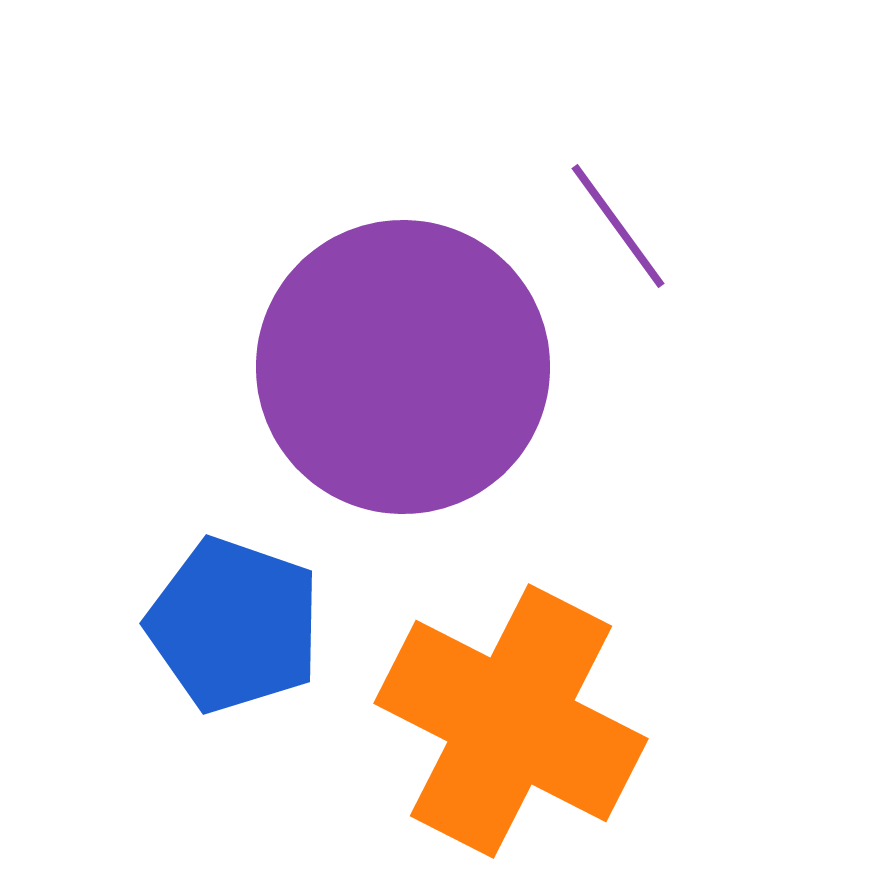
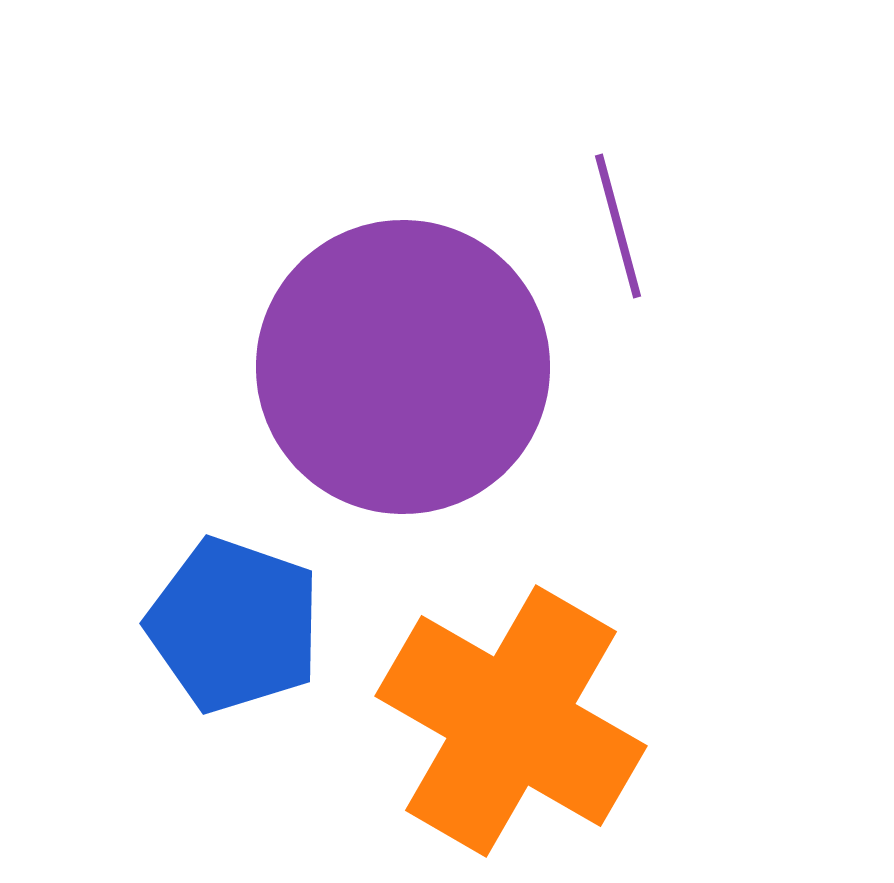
purple line: rotated 21 degrees clockwise
orange cross: rotated 3 degrees clockwise
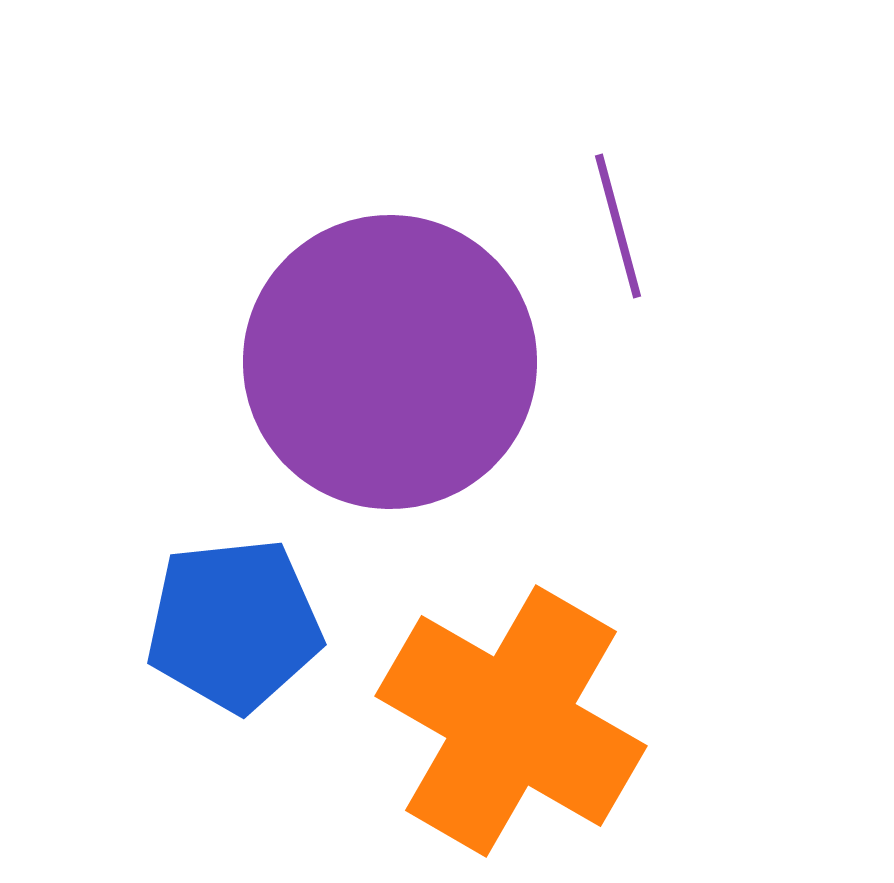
purple circle: moved 13 px left, 5 px up
blue pentagon: rotated 25 degrees counterclockwise
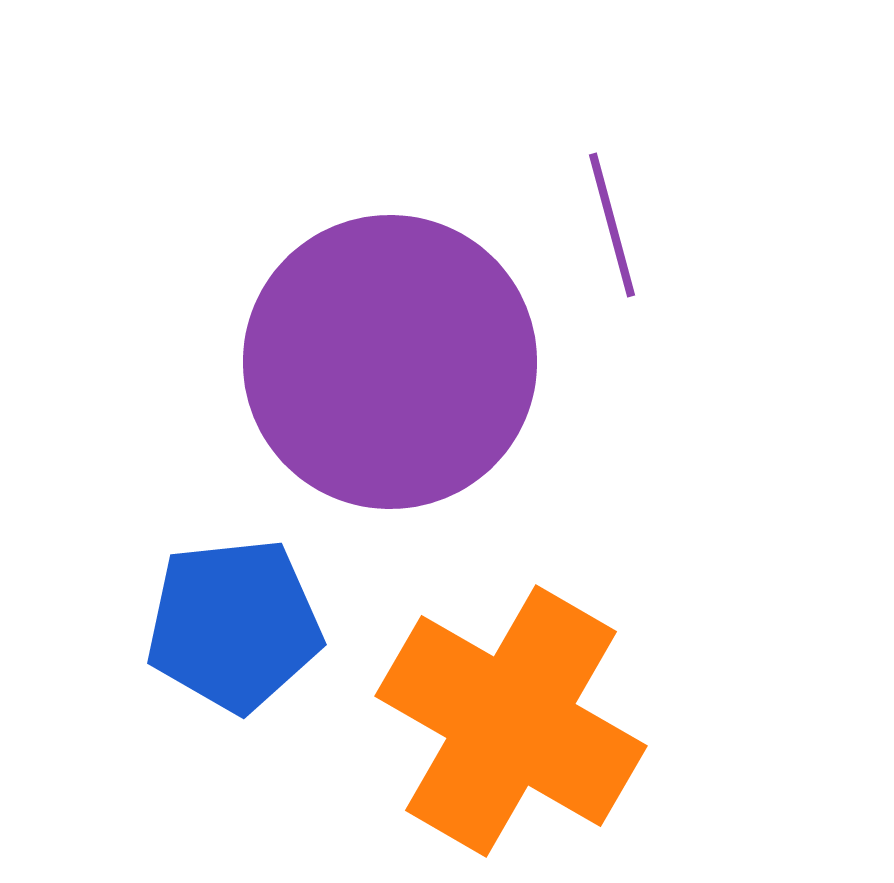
purple line: moved 6 px left, 1 px up
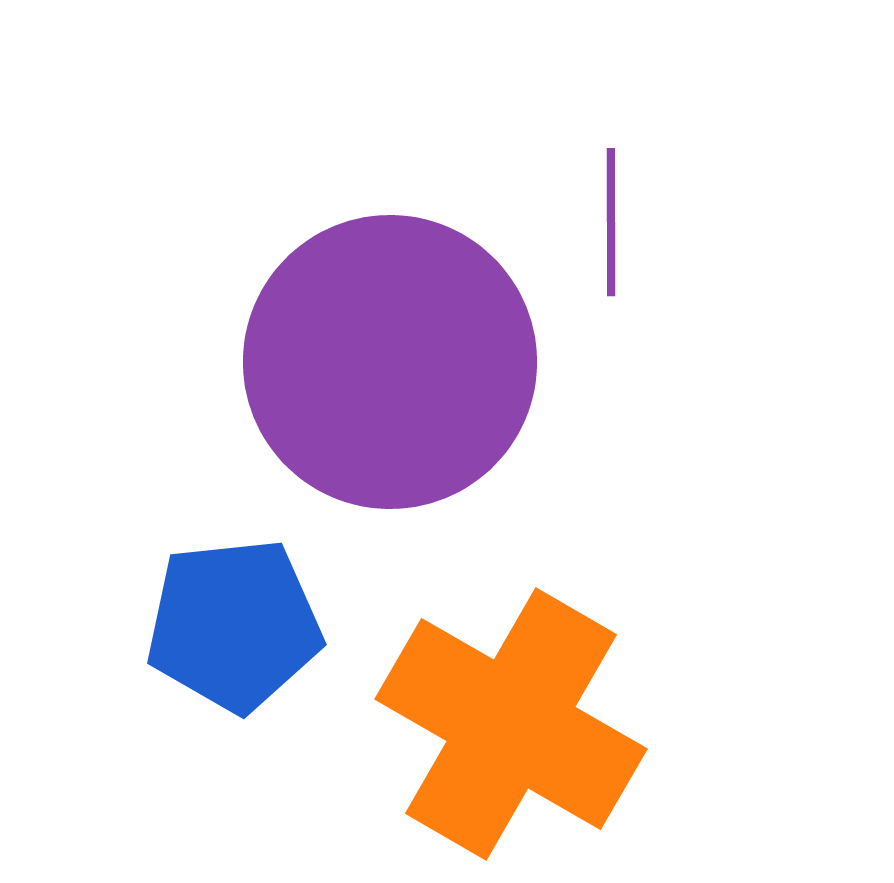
purple line: moved 1 px left, 3 px up; rotated 15 degrees clockwise
orange cross: moved 3 px down
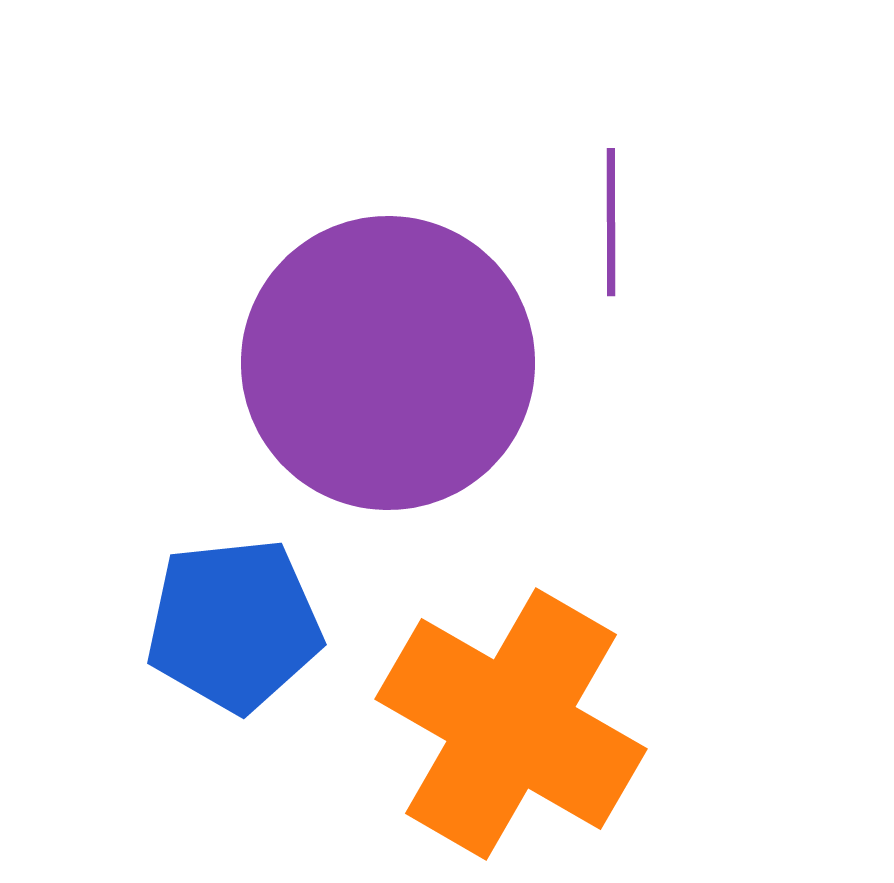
purple circle: moved 2 px left, 1 px down
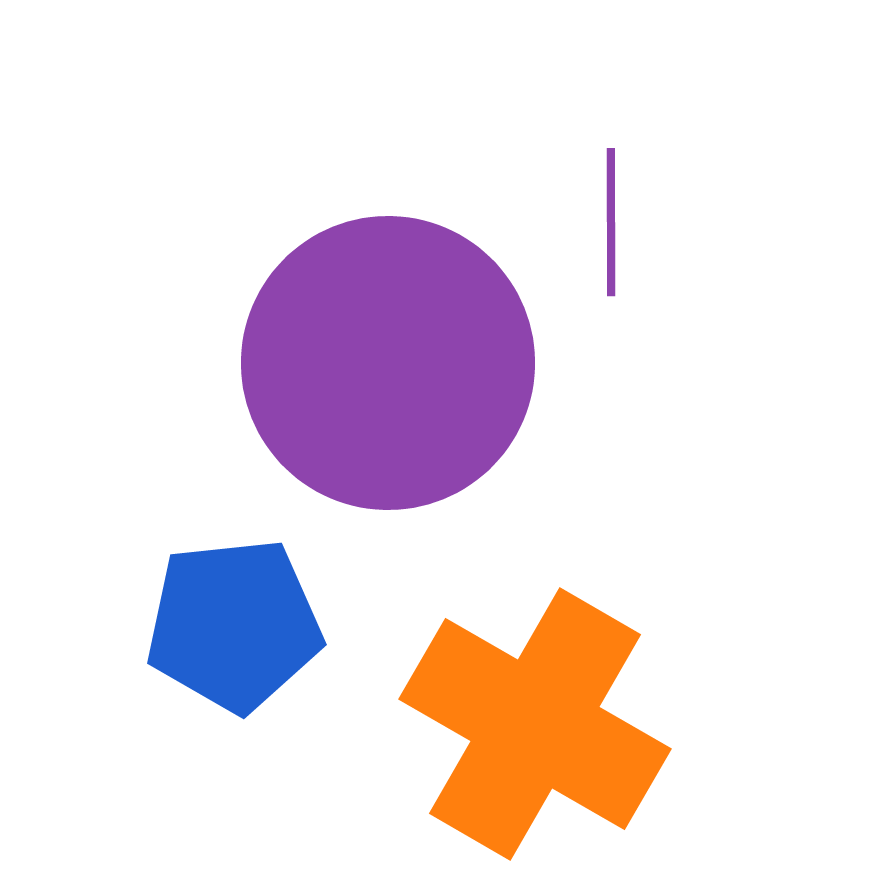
orange cross: moved 24 px right
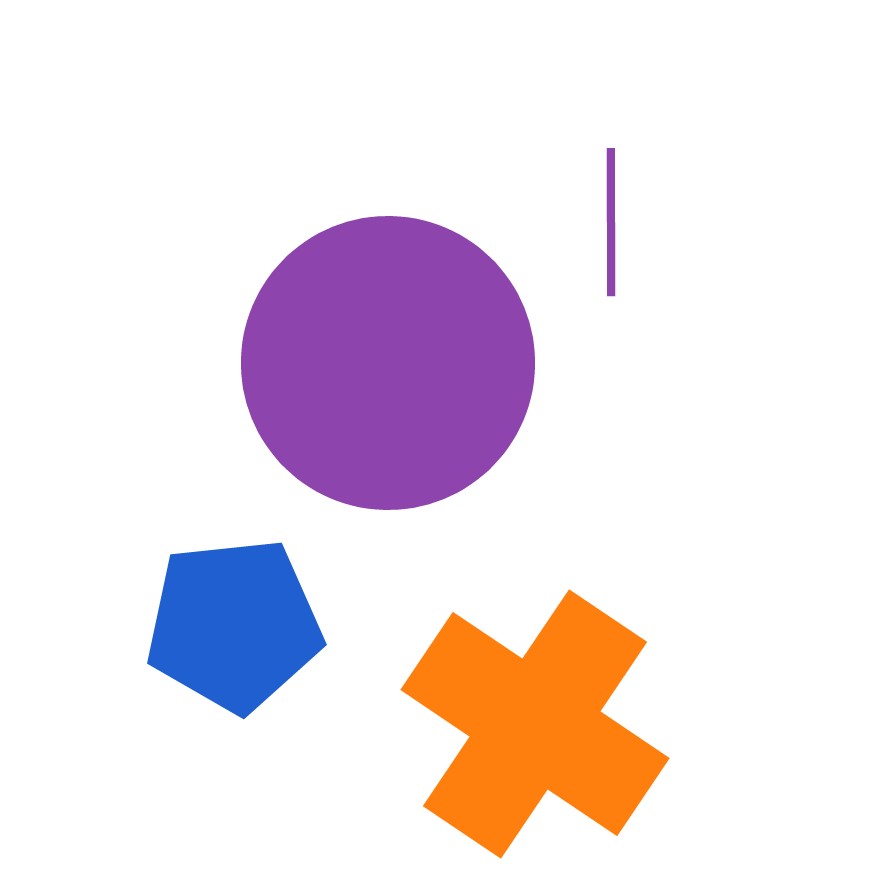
orange cross: rotated 4 degrees clockwise
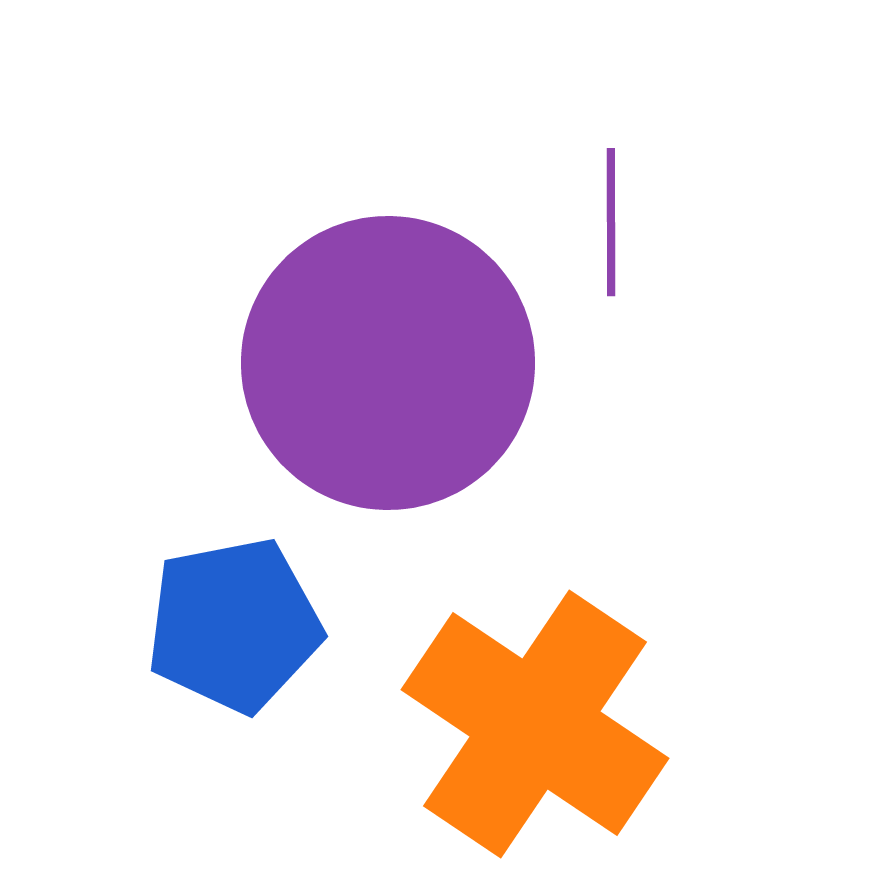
blue pentagon: rotated 5 degrees counterclockwise
